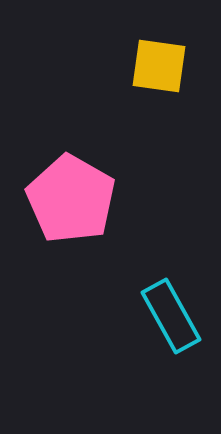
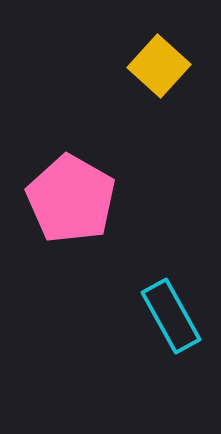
yellow square: rotated 34 degrees clockwise
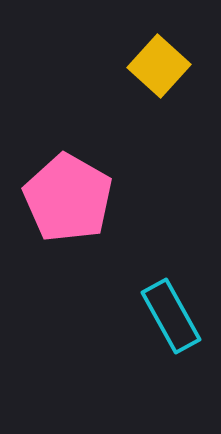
pink pentagon: moved 3 px left, 1 px up
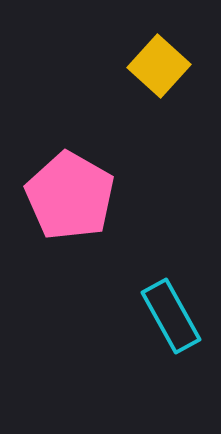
pink pentagon: moved 2 px right, 2 px up
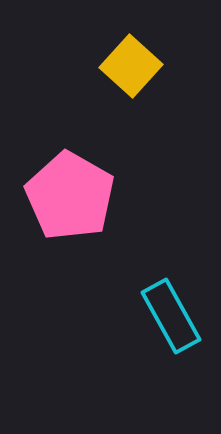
yellow square: moved 28 px left
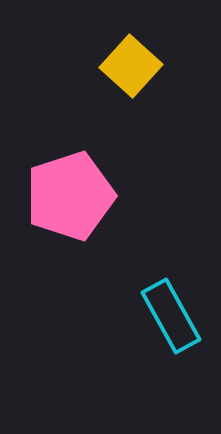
pink pentagon: rotated 24 degrees clockwise
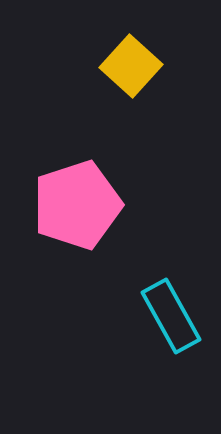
pink pentagon: moved 7 px right, 9 px down
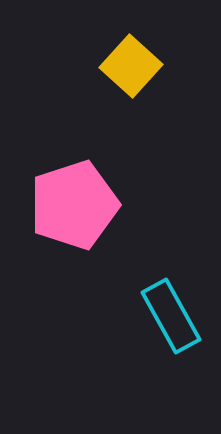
pink pentagon: moved 3 px left
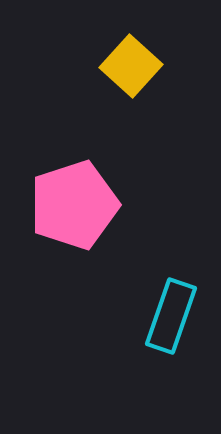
cyan rectangle: rotated 48 degrees clockwise
